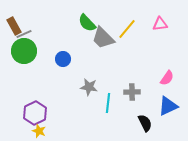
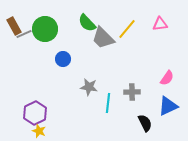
green circle: moved 21 px right, 22 px up
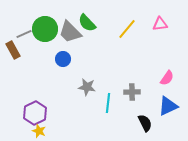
brown rectangle: moved 1 px left, 24 px down
gray trapezoid: moved 33 px left, 6 px up
gray star: moved 2 px left
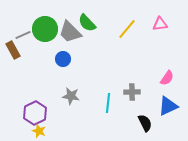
gray line: moved 1 px left, 1 px down
gray star: moved 16 px left, 9 px down
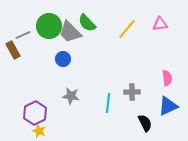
green circle: moved 4 px right, 3 px up
pink semicircle: rotated 42 degrees counterclockwise
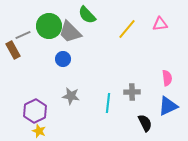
green semicircle: moved 8 px up
purple hexagon: moved 2 px up
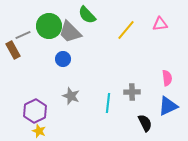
yellow line: moved 1 px left, 1 px down
gray star: rotated 12 degrees clockwise
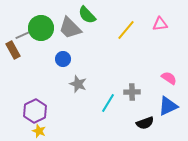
green circle: moved 8 px left, 2 px down
gray trapezoid: moved 4 px up
pink semicircle: moved 2 px right; rotated 49 degrees counterclockwise
gray star: moved 7 px right, 12 px up
cyan line: rotated 24 degrees clockwise
black semicircle: rotated 96 degrees clockwise
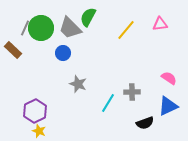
green semicircle: moved 1 px right, 2 px down; rotated 72 degrees clockwise
gray line: moved 2 px right, 7 px up; rotated 42 degrees counterclockwise
brown rectangle: rotated 18 degrees counterclockwise
blue circle: moved 6 px up
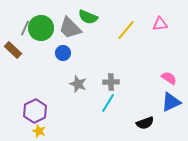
green semicircle: rotated 96 degrees counterclockwise
gray cross: moved 21 px left, 10 px up
blue triangle: moved 3 px right, 4 px up
